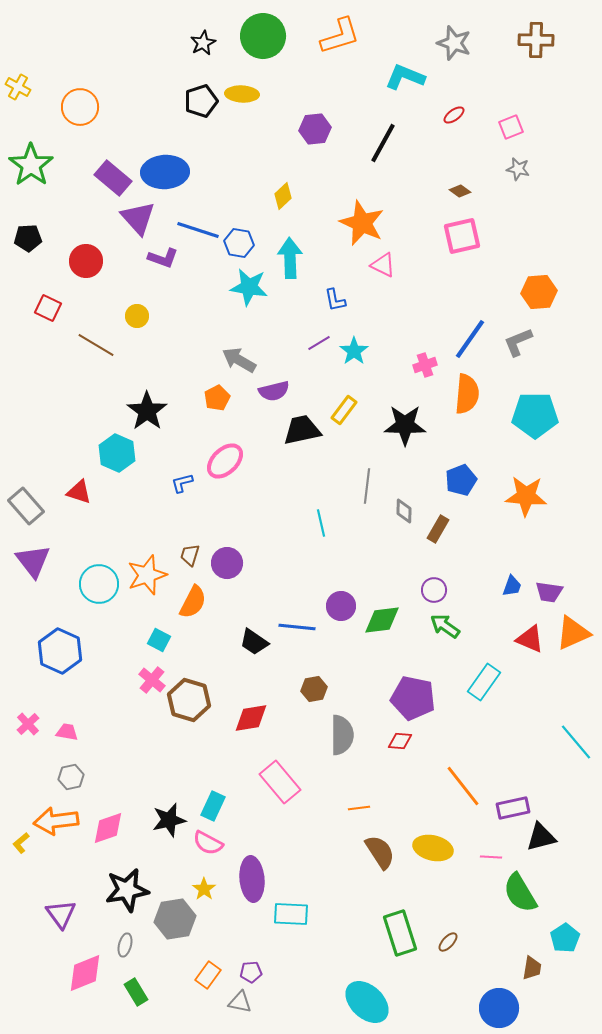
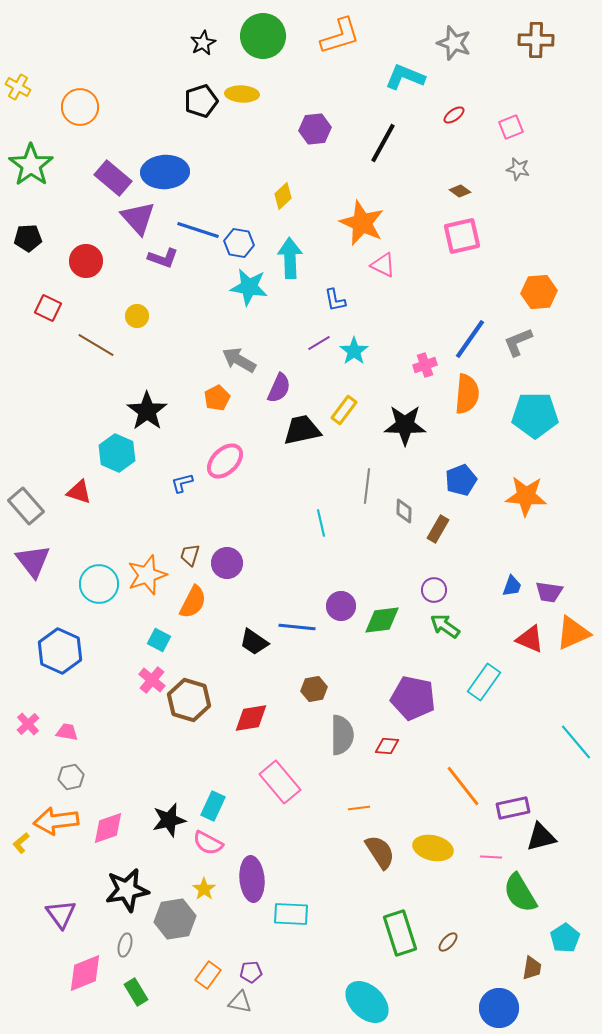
purple semicircle at (274, 391): moved 5 px right, 3 px up; rotated 52 degrees counterclockwise
red diamond at (400, 741): moved 13 px left, 5 px down
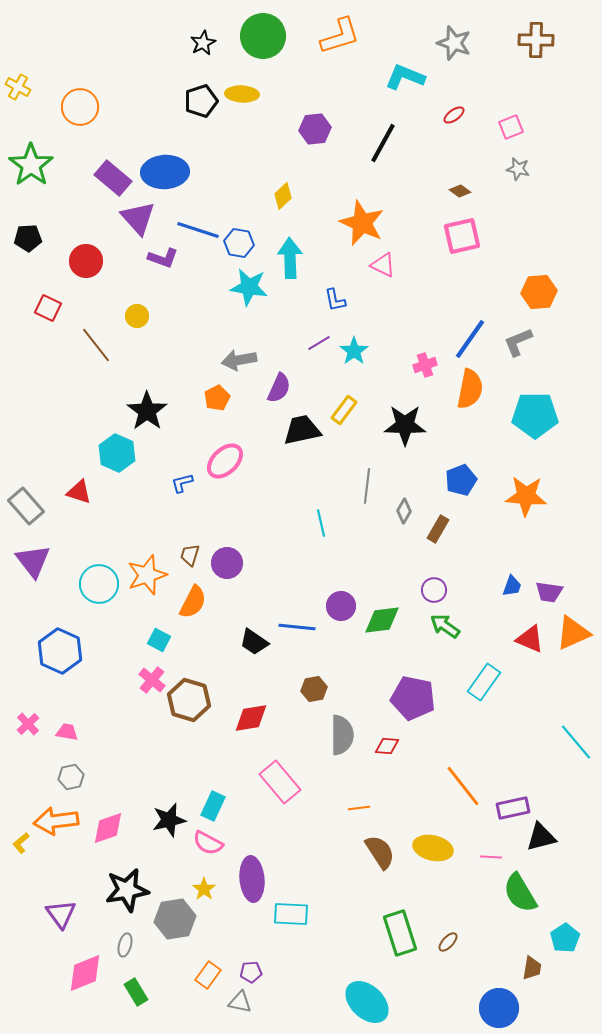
brown line at (96, 345): rotated 21 degrees clockwise
gray arrow at (239, 360): rotated 40 degrees counterclockwise
orange semicircle at (467, 394): moved 3 px right, 5 px up; rotated 6 degrees clockwise
gray diamond at (404, 511): rotated 30 degrees clockwise
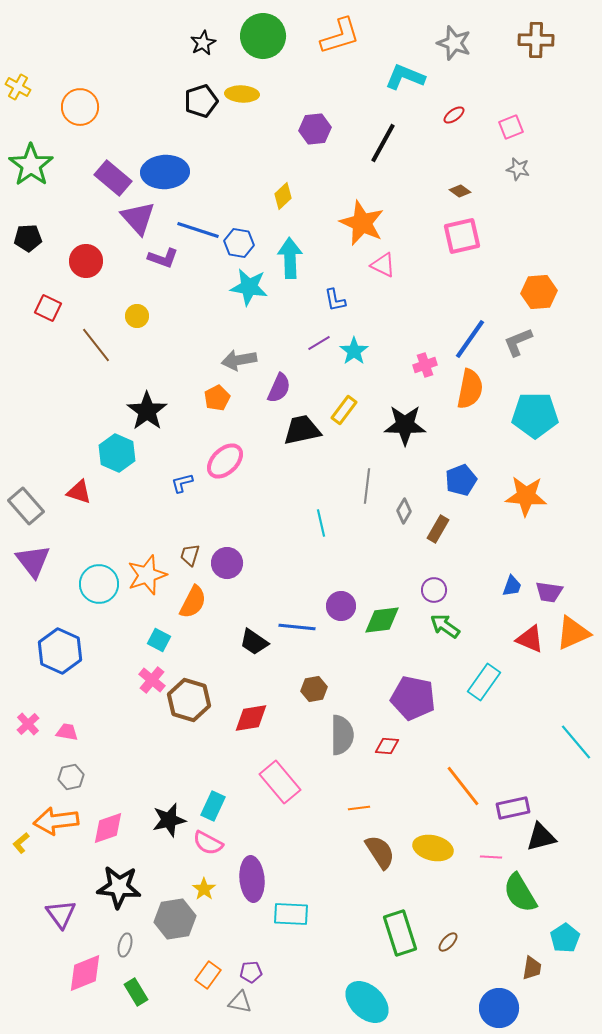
black star at (127, 890): moved 8 px left, 3 px up; rotated 15 degrees clockwise
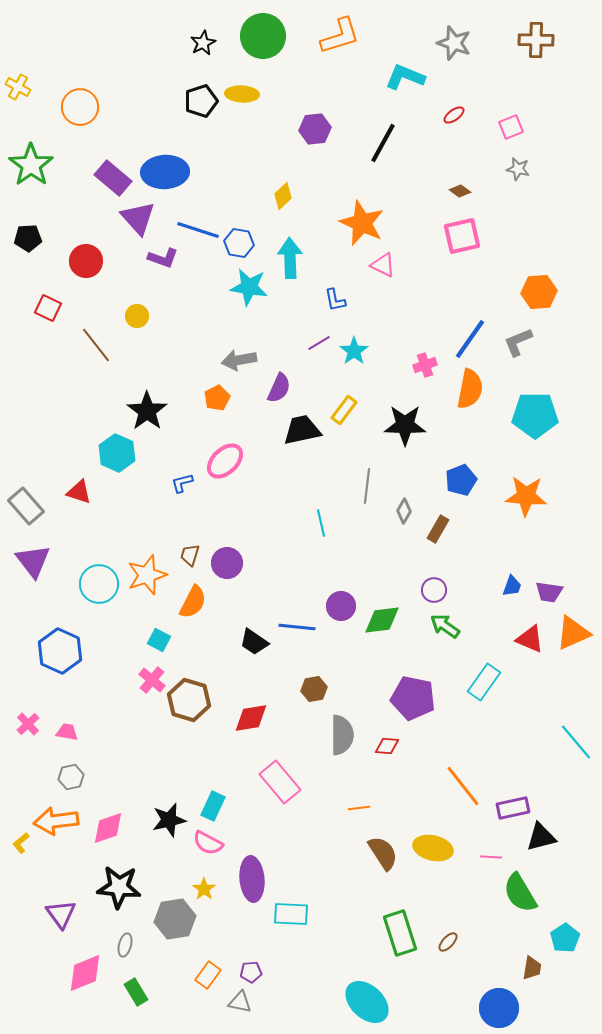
brown semicircle at (380, 852): moved 3 px right, 1 px down
